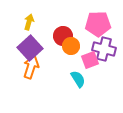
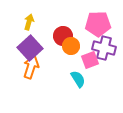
purple cross: moved 1 px up
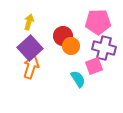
pink pentagon: moved 2 px up
pink square: moved 4 px right, 6 px down
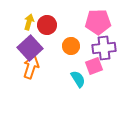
red circle: moved 16 px left, 11 px up
purple cross: rotated 20 degrees counterclockwise
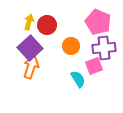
pink pentagon: rotated 25 degrees clockwise
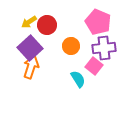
yellow arrow: rotated 140 degrees counterclockwise
pink square: rotated 30 degrees counterclockwise
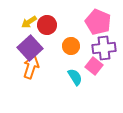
cyan semicircle: moved 3 px left, 2 px up
